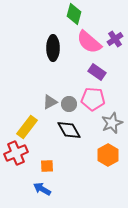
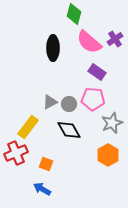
yellow rectangle: moved 1 px right
orange square: moved 1 px left, 2 px up; rotated 24 degrees clockwise
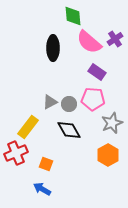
green diamond: moved 1 px left, 2 px down; rotated 20 degrees counterclockwise
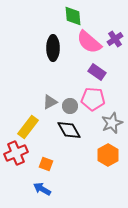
gray circle: moved 1 px right, 2 px down
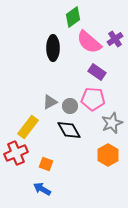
green diamond: moved 1 px down; rotated 60 degrees clockwise
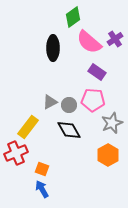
pink pentagon: moved 1 px down
gray circle: moved 1 px left, 1 px up
orange square: moved 4 px left, 5 px down
blue arrow: rotated 30 degrees clockwise
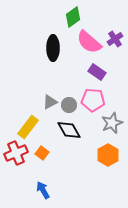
orange square: moved 16 px up; rotated 16 degrees clockwise
blue arrow: moved 1 px right, 1 px down
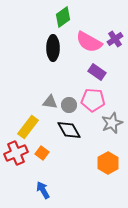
green diamond: moved 10 px left
pink semicircle: rotated 12 degrees counterclockwise
gray triangle: rotated 35 degrees clockwise
orange hexagon: moved 8 px down
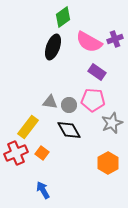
purple cross: rotated 14 degrees clockwise
black ellipse: moved 1 px up; rotated 20 degrees clockwise
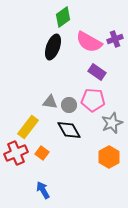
orange hexagon: moved 1 px right, 6 px up
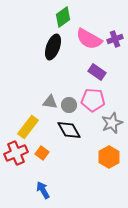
pink semicircle: moved 3 px up
